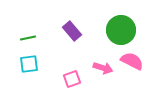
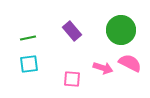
pink semicircle: moved 2 px left, 2 px down
pink square: rotated 24 degrees clockwise
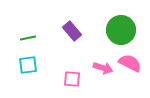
cyan square: moved 1 px left, 1 px down
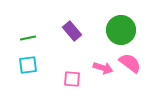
pink semicircle: rotated 10 degrees clockwise
